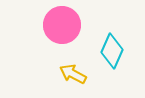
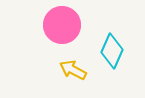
yellow arrow: moved 4 px up
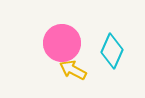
pink circle: moved 18 px down
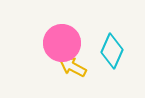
yellow arrow: moved 3 px up
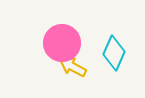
cyan diamond: moved 2 px right, 2 px down
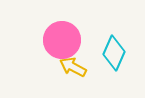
pink circle: moved 3 px up
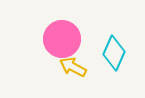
pink circle: moved 1 px up
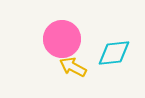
cyan diamond: rotated 60 degrees clockwise
